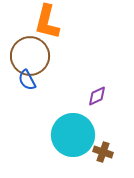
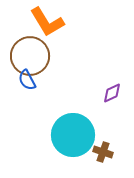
orange L-shape: rotated 45 degrees counterclockwise
purple diamond: moved 15 px right, 3 px up
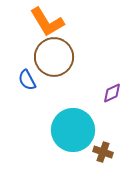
brown circle: moved 24 px right, 1 px down
cyan circle: moved 5 px up
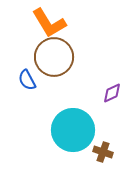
orange L-shape: moved 2 px right, 1 px down
